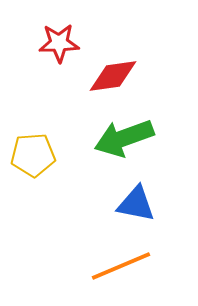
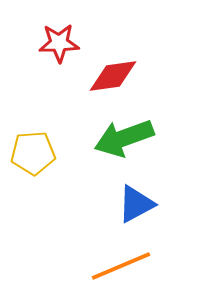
yellow pentagon: moved 2 px up
blue triangle: rotated 39 degrees counterclockwise
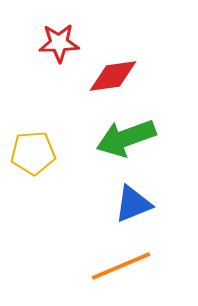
green arrow: moved 2 px right
blue triangle: moved 3 px left; rotated 6 degrees clockwise
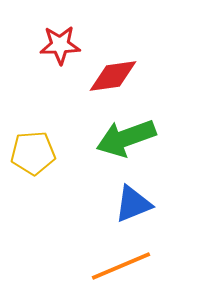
red star: moved 1 px right, 2 px down
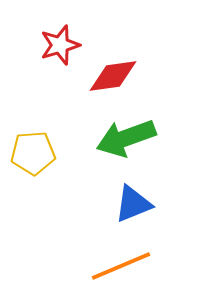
red star: rotated 15 degrees counterclockwise
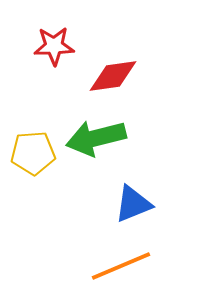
red star: moved 6 px left, 1 px down; rotated 15 degrees clockwise
green arrow: moved 30 px left; rotated 6 degrees clockwise
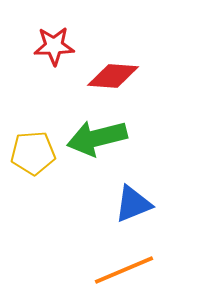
red diamond: rotated 12 degrees clockwise
green arrow: moved 1 px right
orange line: moved 3 px right, 4 px down
